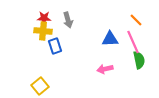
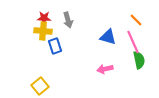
blue triangle: moved 2 px left, 2 px up; rotated 18 degrees clockwise
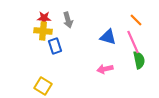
yellow square: moved 3 px right; rotated 18 degrees counterclockwise
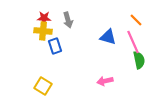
pink arrow: moved 12 px down
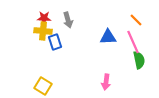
blue triangle: rotated 18 degrees counterclockwise
blue rectangle: moved 4 px up
pink arrow: moved 1 px right, 1 px down; rotated 70 degrees counterclockwise
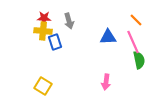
gray arrow: moved 1 px right, 1 px down
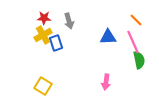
yellow cross: moved 4 px down; rotated 36 degrees counterclockwise
blue rectangle: moved 1 px right, 1 px down
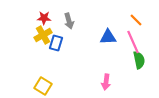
blue rectangle: rotated 35 degrees clockwise
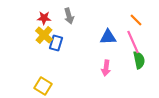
gray arrow: moved 5 px up
yellow cross: moved 1 px right; rotated 18 degrees counterclockwise
pink arrow: moved 14 px up
